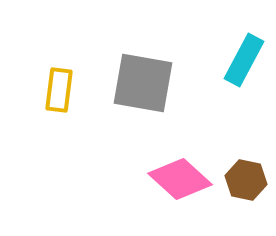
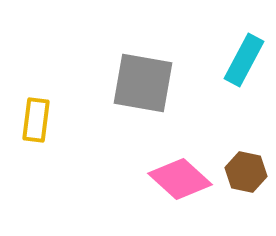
yellow rectangle: moved 23 px left, 30 px down
brown hexagon: moved 8 px up
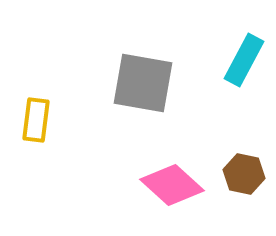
brown hexagon: moved 2 px left, 2 px down
pink diamond: moved 8 px left, 6 px down
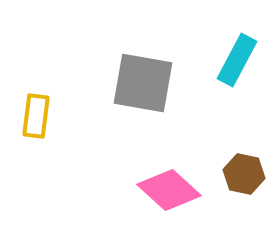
cyan rectangle: moved 7 px left
yellow rectangle: moved 4 px up
pink diamond: moved 3 px left, 5 px down
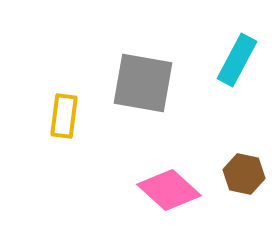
yellow rectangle: moved 28 px right
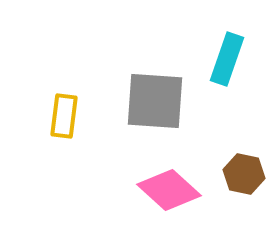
cyan rectangle: moved 10 px left, 1 px up; rotated 9 degrees counterclockwise
gray square: moved 12 px right, 18 px down; rotated 6 degrees counterclockwise
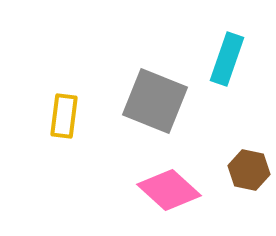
gray square: rotated 18 degrees clockwise
brown hexagon: moved 5 px right, 4 px up
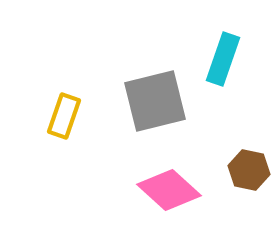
cyan rectangle: moved 4 px left
gray square: rotated 36 degrees counterclockwise
yellow rectangle: rotated 12 degrees clockwise
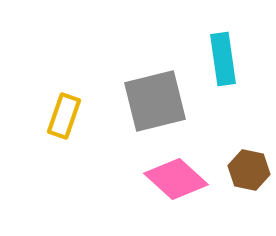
cyan rectangle: rotated 27 degrees counterclockwise
pink diamond: moved 7 px right, 11 px up
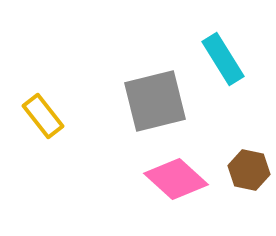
cyan rectangle: rotated 24 degrees counterclockwise
yellow rectangle: moved 21 px left; rotated 57 degrees counterclockwise
